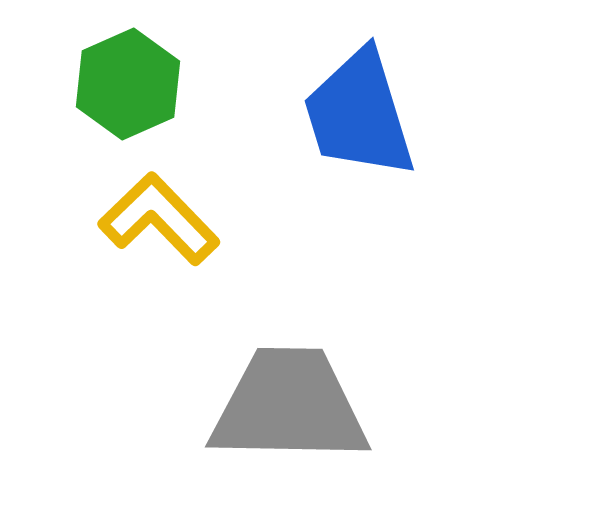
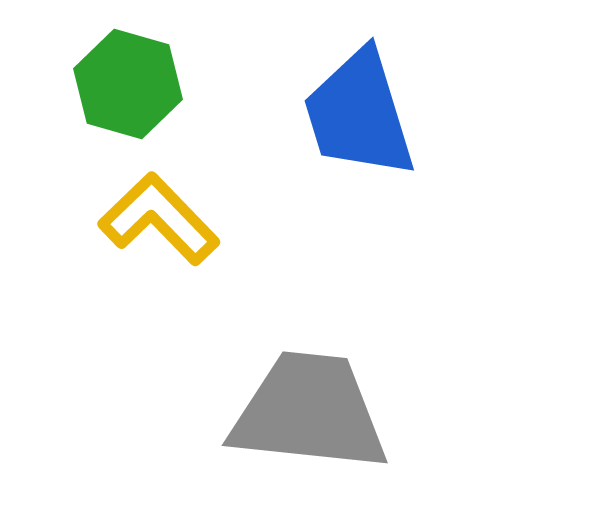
green hexagon: rotated 20 degrees counterclockwise
gray trapezoid: moved 20 px right, 6 px down; rotated 5 degrees clockwise
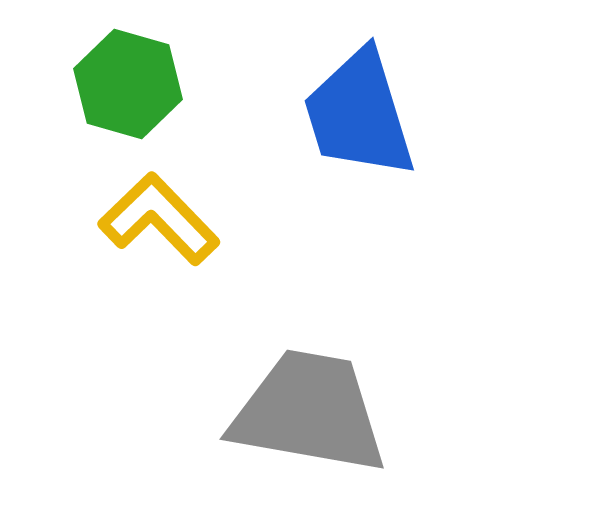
gray trapezoid: rotated 4 degrees clockwise
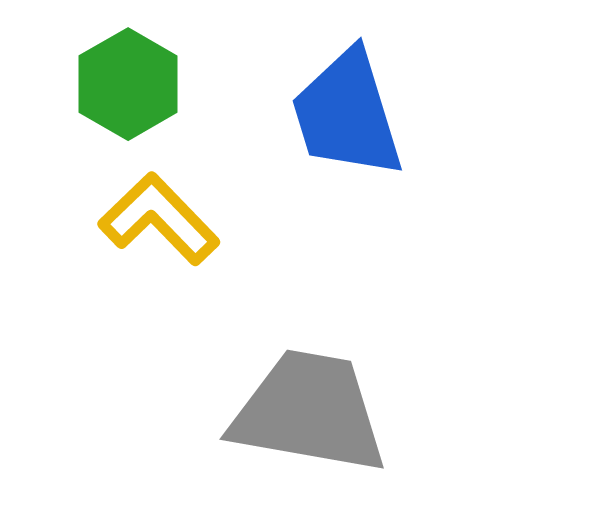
green hexagon: rotated 14 degrees clockwise
blue trapezoid: moved 12 px left
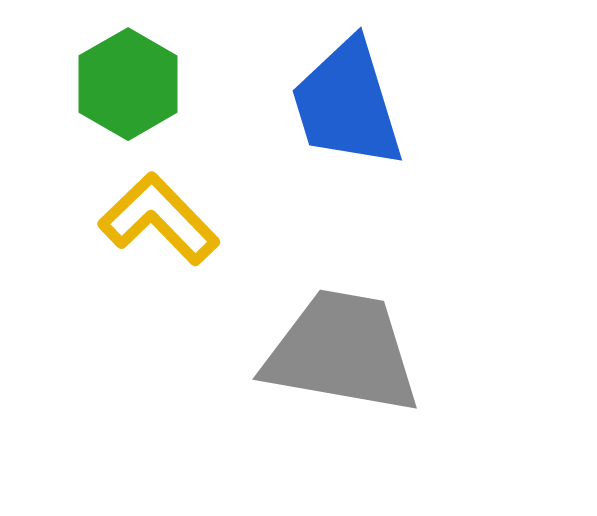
blue trapezoid: moved 10 px up
gray trapezoid: moved 33 px right, 60 px up
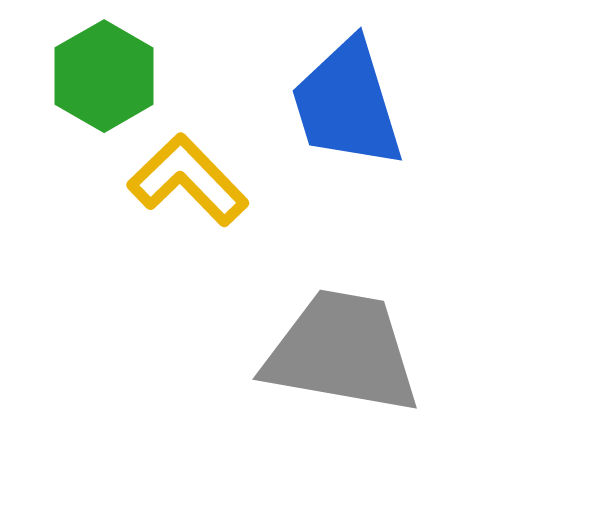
green hexagon: moved 24 px left, 8 px up
yellow L-shape: moved 29 px right, 39 px up
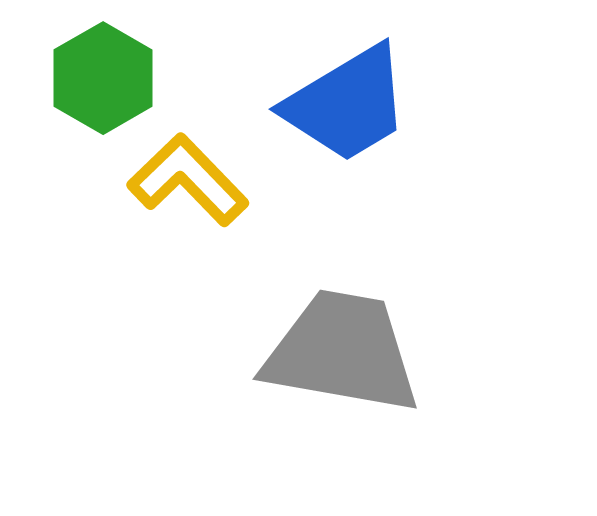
green hexagon: moved 1 px left, 2 px down
blue trapezoid: rotated 104 degrees counterclockwise
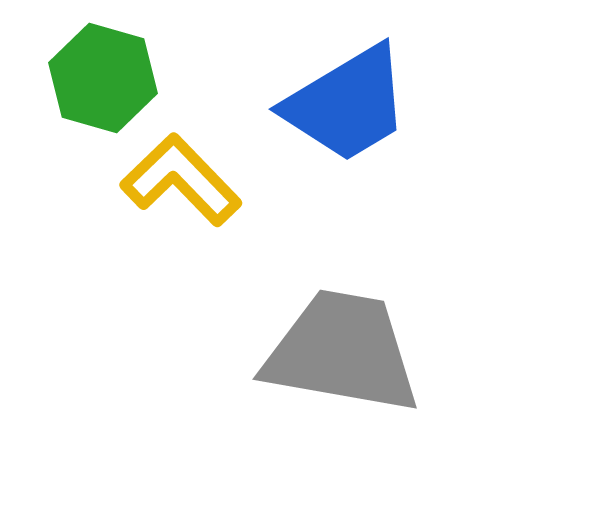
green hexagon: rotated 14 degrees counterclockwise
yellow L-shape: moved 7 px left
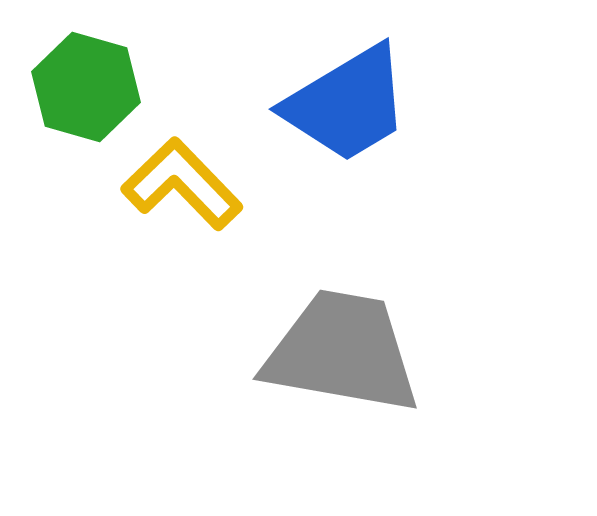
green hexagon: moved 17 px left, 9 px down
yellow L-shape: moved 1 px right, 4 px down
